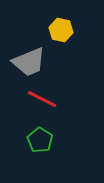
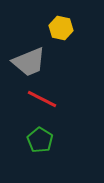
yellow hexagon: moved 2 px up
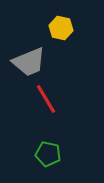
red line: moved 4 px right; rotated 32 degrees clockwise
green pentagon: moved 8 px right, 14 px down; rotated 20 degrees counterclockwise
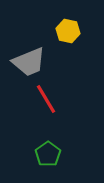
yellow hexagon: moved 7 px right, 3 px down
green pentagon: rotated 25 degrees clockwise
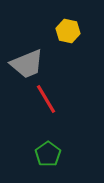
gray trapezoid: moved 2 px left, 2 px down
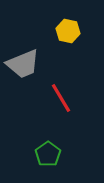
gray trapezoid: moved 4 px left
red line: moved 15 px right, 1 px up
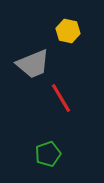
gray trapezoid: moved 10 px right
green pentagon: rotated 15 degrees clockwise
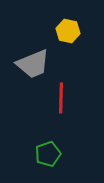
red line: rotated 32 degrees clockwise
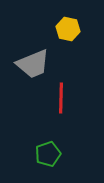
yellow hexagon: moved 2 px up
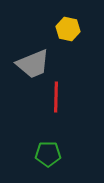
red line: moved 5 px left, 1 px up
green pentagon: rotated 20 degrees clockwise
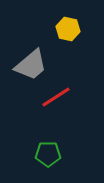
gray trapezoid: moved 2 px left, 1 px down; rotated 18 degrees counterclockwise
red line: rotated 56 degrees clockwise
